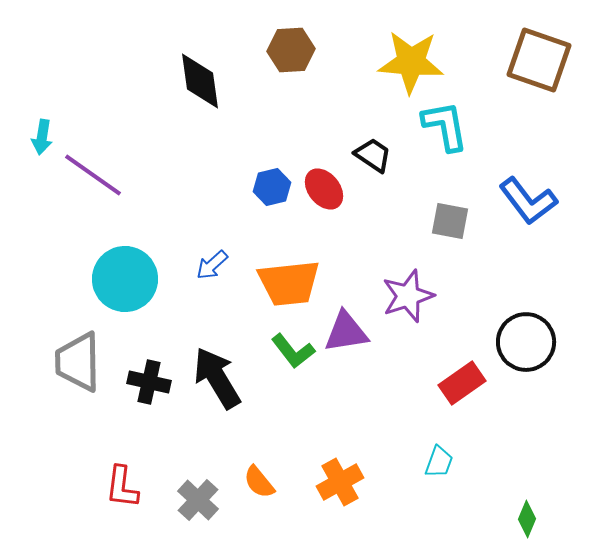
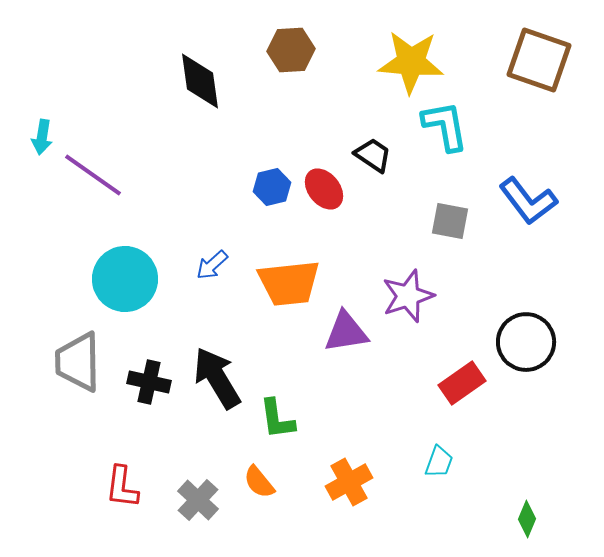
green L-shape: moved 16 px left, 68 px down; rotated 30 degrees clockwise
orange cross: moved 9 px right
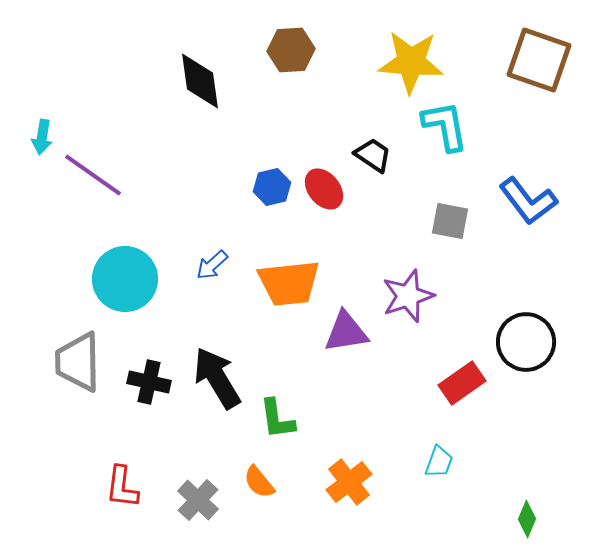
orange cross: rotated 9 degrees counterclockwise
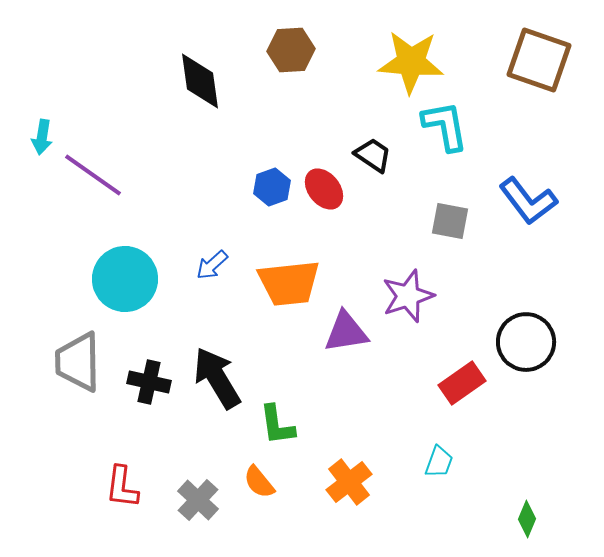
blue hexagon: rotated 6 degrees counterclockwise
green L-shape: moved 6 px down
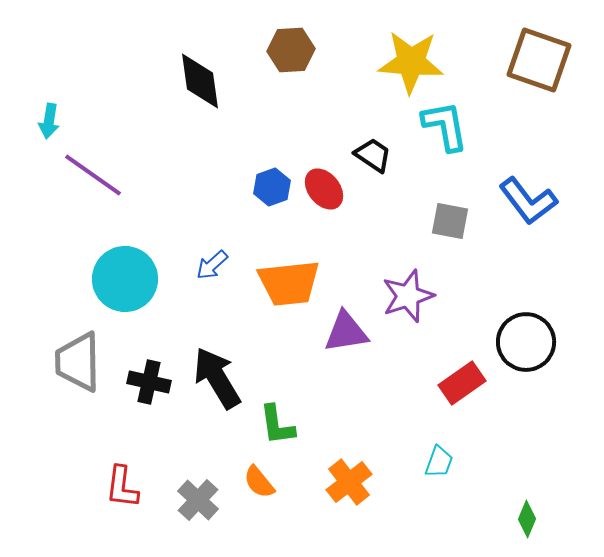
cyan arrow: moved 7 px right, 16 px up
